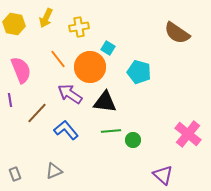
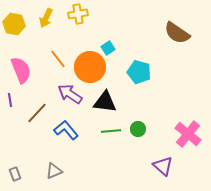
yellow cross: moved 1 px left, 13 px up
cyan square: rotated 24 degrees clockwise
green circle: moved 5 px right, 11 px up
purple triangle: moved 9 px up
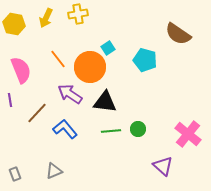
brown semicircle: moved 1 px right, 1 px down
cyan pentagon: moved 6 px right, 12 px up
blue L-shape: moved 1 px left, 1 px up
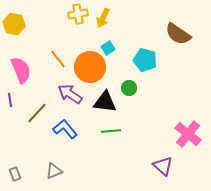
yellow arrow: moved 57 px right
green circle: moved 9 px left, 41 px up
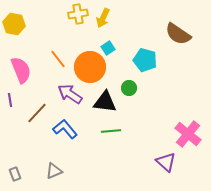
purple triangle: moved 3 px right, 4 px up
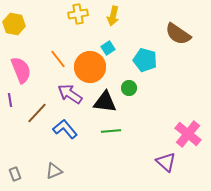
yellow arrow: moved 10 px right, 2 px up; rotated 12 degrees counterclockwise
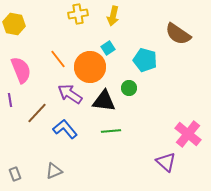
black triangle: moved 1 px left, 1 px up
